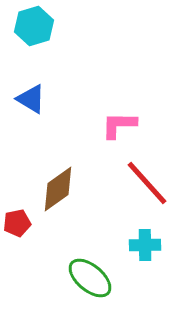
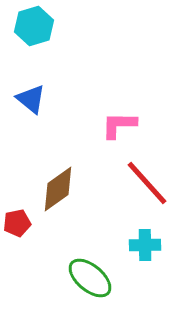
blue triangle: rotated 8 degrees clockwise
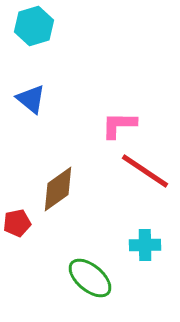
red line: moved 2 px left, 12 px up; rotated 14 degrees counterclockwise
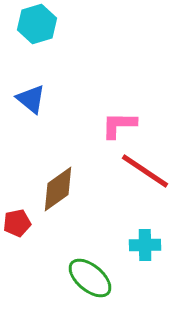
cyan hexagon: moved 3 px right, 2 px up
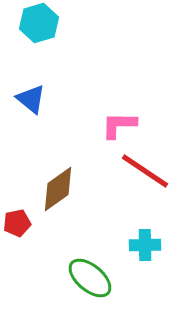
cyan hexagon: moved 2 px right, 1 px up
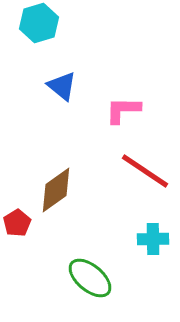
blue triangle: moved 31 px right, 13 px up
pink L-shape: moved 4 px right, 15 px up
brown diamond: moved 2 px left, 1 px down
red pentagon: rotated 20 degrees counterclockwise
cyan cross: moved 8 px right, 6 px up
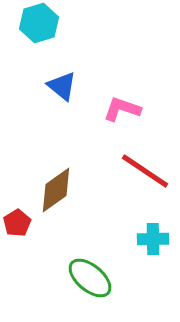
pink L-shape: moved 1 px left, 1 px up; rotated 18 degrees clockwise
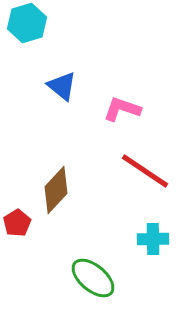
cyan hexagon: moved 12 px left
brown diamond: rotated 12 degrees counterclockwise
green ellipse: moved 3 px right
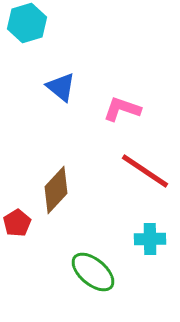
blue triangle: moved 1 px left, 1 px down
cyan cross: moved 3 px left
green ellipse: moved 6 px up
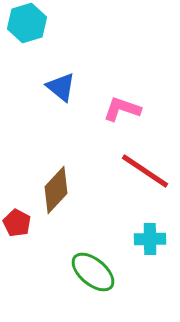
red pentagon: rotated 12 degrees counterclockwise
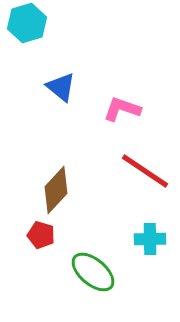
red pentagon: moved 24 px right, 12 px down; rotated 12 degrees counterclockwise
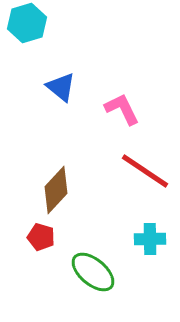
pink L-shape: rotated 45 degrees clockwise
red pentagon: moved 2 px down
